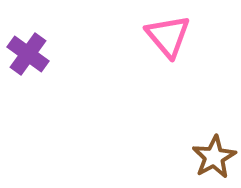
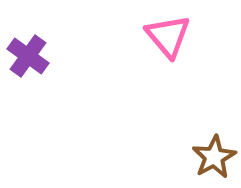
purple cross: moved 2 px down
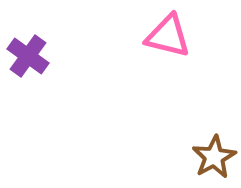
pink triangle: rotated 36 degrees counterclockwise
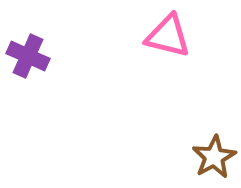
purple cross: rotated 12 degrees counterclockwise
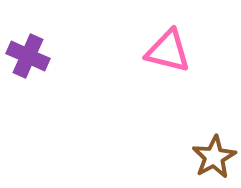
pink triangle: moved 15 px down
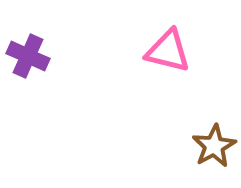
brown star: moved 11 px up
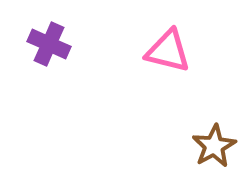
purple cross: moved 21 px right, 12 px up
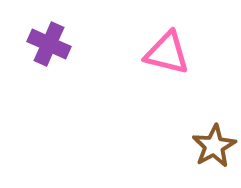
pink triangle: moved 1 px left, 2 px down
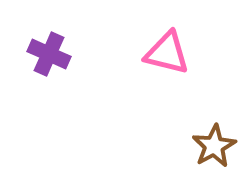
purple cross: moved 10 px down
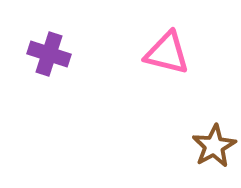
purple cross: rotated 6 degrees counterclockwise
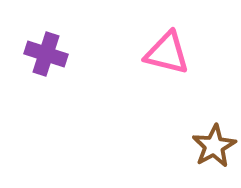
purple cross: moved 3 px left
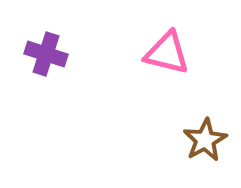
brown star: moved 9 px left, 6 px up
